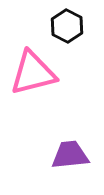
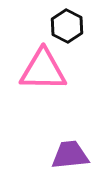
pink triangle: moved 10 px right, 3 px up; rotated 15 degrees clockwise
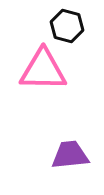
black hexagon: rotated 12 degrees counterclockwise
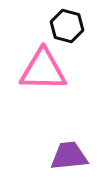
purple trapezoid: moved 1 px left, 1 px down
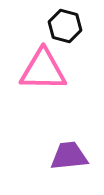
black hexagon: moved 2 px left
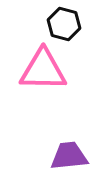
black hexagon: moved 1 px left, 2 px up
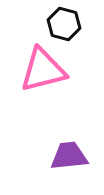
pink triangle: rotated 15 degrees counterclockwise
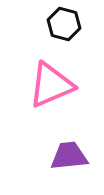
pink triangle: moved 8 px right, 15 px down; rotated 9 degrees counterclockwise
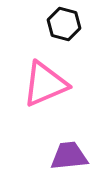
pink triangle: moved 6 px left, 1 px up
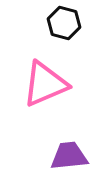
black hexagon: moved 1 px up
